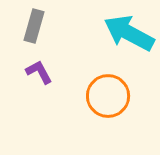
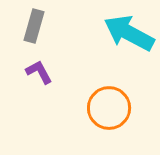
orange circle: moved 1 px right, 12 px down
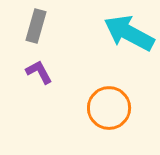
gray rectangle: moved 2 px right
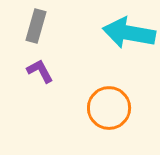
cyan arrow: rotated 18 degrees counterclockwise
purple L-shape: moved 1 px right, 1 px up
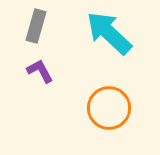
cyan arrow: moved 20 px left; rotated 33 degrees clockwise
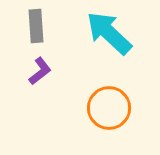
gray rectangle: rotated 20 degrees counterclockwise
purple L-shape: rotated 80 degrees clockwise
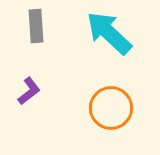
purple L-shape: moved 11 px left, 20 px down
orange circle: moved 2 px right
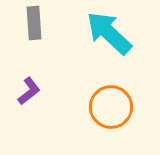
gray rectangle: moved 2 px left, 3 px up
orange circle: moved 1 px up
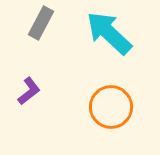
gray rectangle: moved 7 px right; rotated 32 degrees clockwise
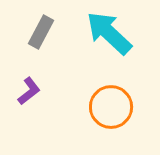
gray rectangle: moved 9 px down
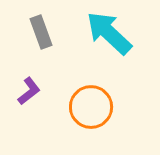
gray rectangle: rotated 48 degrees counterclockwise
orange circle: moved 20 px left
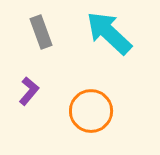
purple L-shape: rotated 12 degrees counterclockwise
orange circle: moved 4 px down
